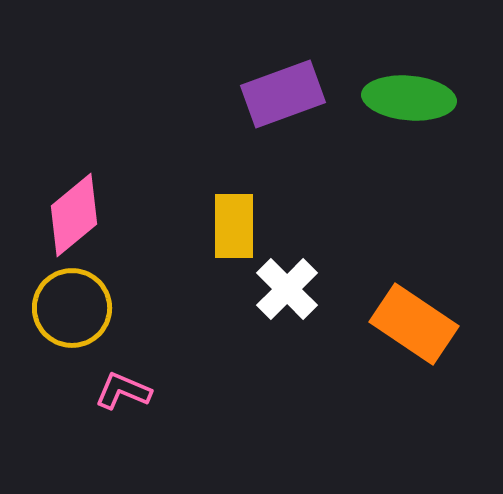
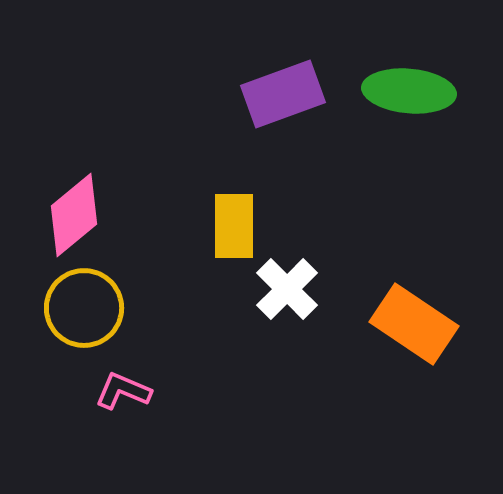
green ellipse: moved 7 px up
yellow circle: moved 12 px right
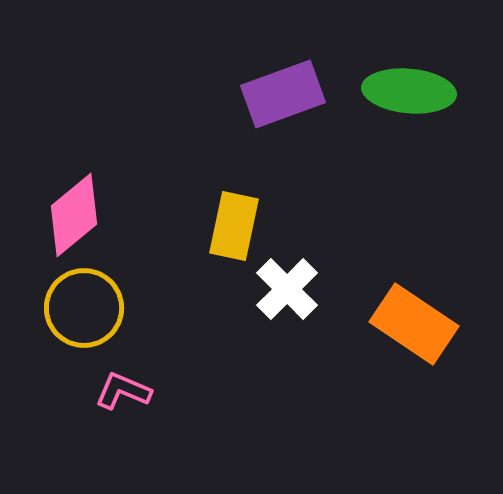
yellow rectangle: rotated 12 degrees clockwise
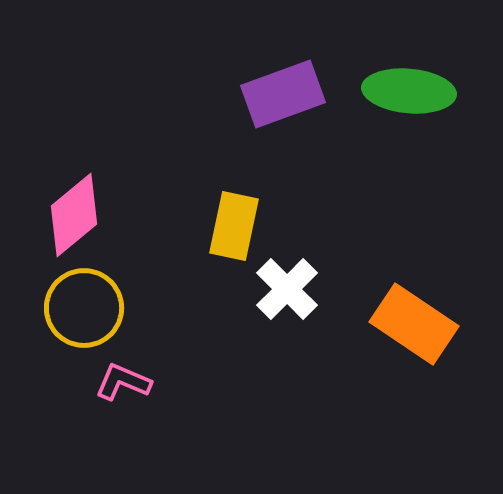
pink L-shape: moved 9 px up
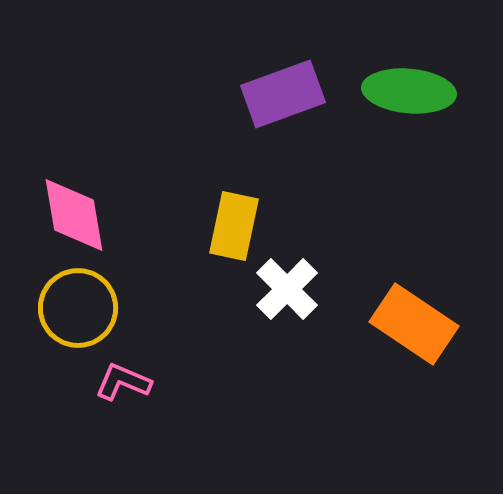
pink diamond: rotated 60 degrees counterclockwise
yellow circle: moved 6 px left
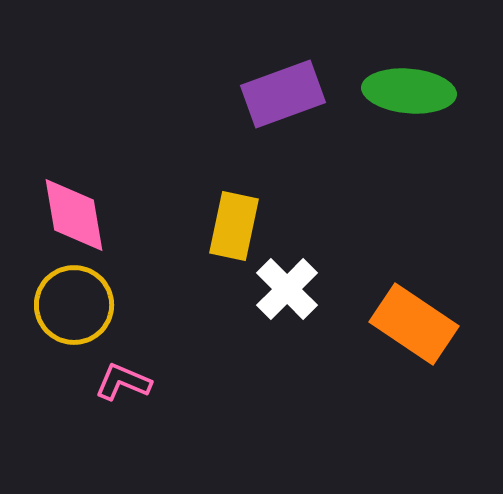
yellow circle: moved 4 px left, 3 px up
